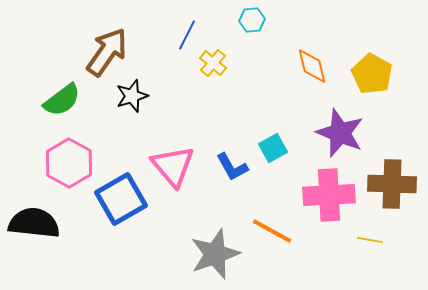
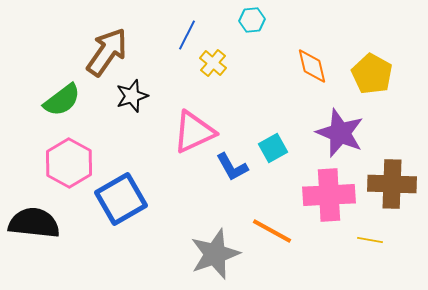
pink triangle: moved 21 px right, 34 px up; rotated 45 degrees clockwise
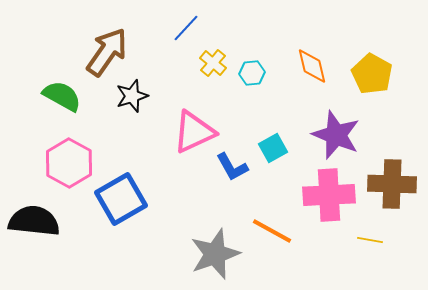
cyan hexagon: moved 53 px down
blue line: moved 1 px left, 7 px up; rotated 16 degrees clockwise
green semicircle: moved 4 px up; rotated 114 degrees counterclockwise
purple star: moved 4 px left, 2 px down
black semicircle: moved 2 px up
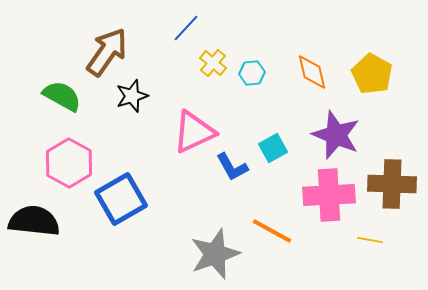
orange diamond: moved 6 px down
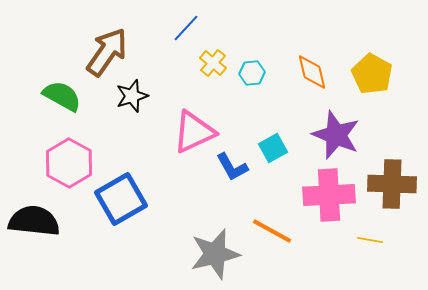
gray star: rotated 6 degrees clockwise
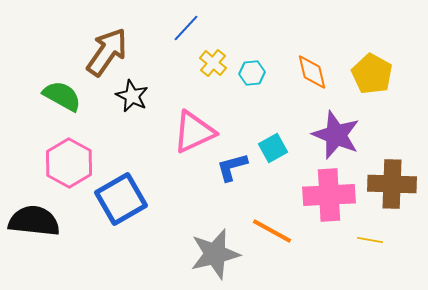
black star: rotated 28 degrees counterclockwise
blue L-shape: rotated 104 degrees clockwise
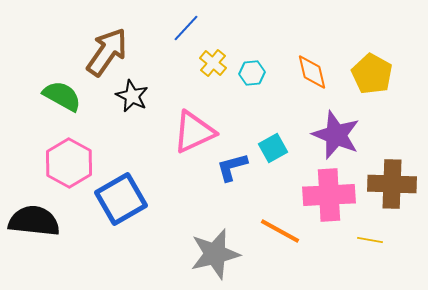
orange line: moved 8 px right
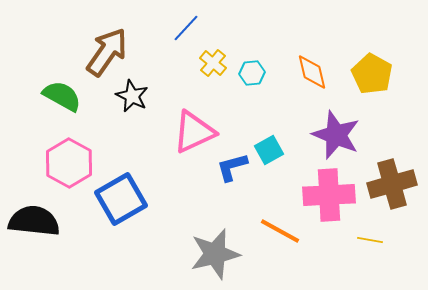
cyan square: moved 4 px left, 2 px down
brown cross: rotated 18 degrees counterclockwise
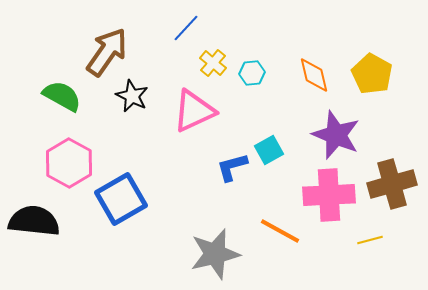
orange diamond: moved 2 px right, 3 px down
pink triangle: moved 21 px up
yellow line: rotated 25 degrees counterclockwise
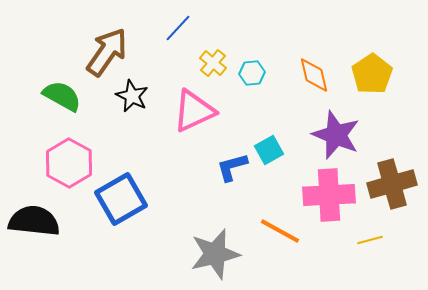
blue line: moved 8 px left
yellow pentagon: rotated 9 degrees clockwise
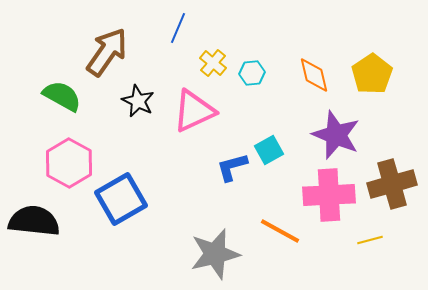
blue line: rotated 20 degrees counterclockwise
black star: moved 6 px right, 5 px down
